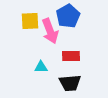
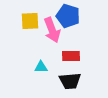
blue pentagon: rotated 25 degrees counterclockwise
pink arrow: moved 2 px right, 1 px up
black trapezoid: moved 2 px up
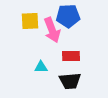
blue pentagon: rotated 20 degrees counterclockwise
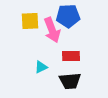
cyan triangle: rotated 24 degrees counterclockwise
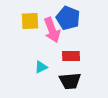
blue pentagon: moved 2 px down; rotated 25 degrees clockwise
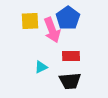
blue pentagon: rotated 15 degrees clockwise
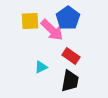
pink arrow: rotated 25 degrees counterclockwise
red rectangle: rotated 36 degrees clockwise
black trapezoid: rotated 75 degrees counterclockwise
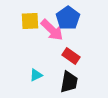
cyan triangle: moved 5 px left, 8 px down
black trapezoid: moved 1 px left, 1 px down
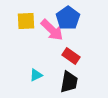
yellow square: moved 4 px left
